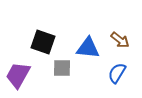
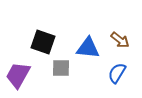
gray square: moved 1 px left
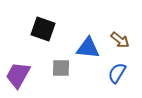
black square: moved 13 px up
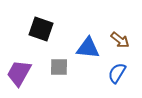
black square: moved 2 px left
gray square: moved 2 px left, 1 px up
purple trapezoid: moved 1 px right, 2 px up
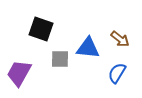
brown arrow: moved 1 px up
gray square: moved 1 px right, 8 px up
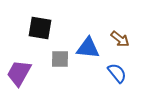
black square: moved 1 px left, 1 px up; rotated 10 degrees counterclockwise
blue semicircle: rotated 110 degrees clockwise
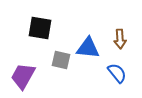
brown arrow: rotated 48 degrees clockwise
gray square: moved 1 px right, 1 px down; rotated 12 degrees clockwise
purple trapezoid: moved 4 px right, 3 px down
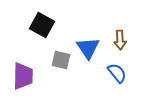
black square: moved 2 px right, 3 px up; rotated 20 degrees clockwise
brown arrow: moved 1 px down
blue triangle: rotated 50 degrees clockwise
purple trapezoid: rotated 152 degrees clockwise
